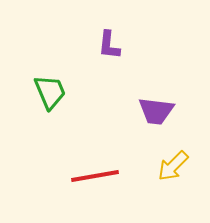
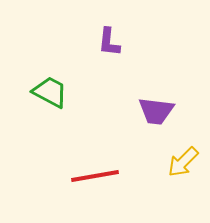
purple L-shape: moved 3 px up
green trapezoid: rotated 39 degrees counterclockwise
yellow arrow: moved 10 px right, 4 px up
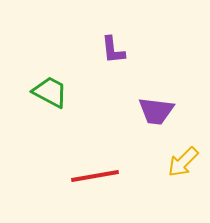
purple L-shape: moved 4 px right, 8 px down; rotated 12 degrees counterclockwise
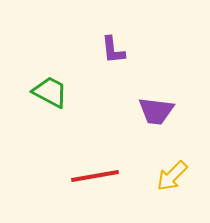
yellow arrow: moved 11 px left, 14 px down
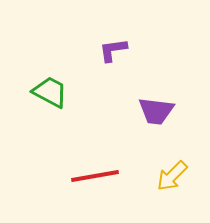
purple L-shape: rotated 88 degrees clockwise
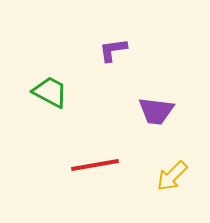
red line: moved 11 px up
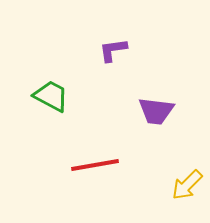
green trapezoid: moved 1 px right, 4 px down
yellow arrow: moved 15 px right, 9 px down
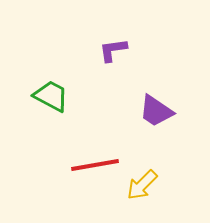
purple trapezoid: rotated 27 degrees clockwise
yellow arrow: moved 45 px left
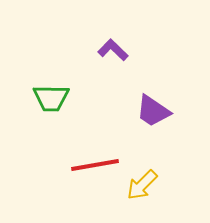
purple L-shape: rotated 52 degrees clockwise
green trapezoid: moved 2 px down; rotated 153 degrees clockwise
purple trapezoid: moved 3 px left
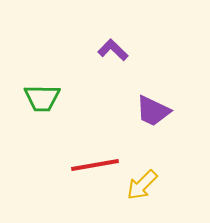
green trapezoid: moved 9 px left
purple trapezoid: rotated 9 degrees counterclockwise
